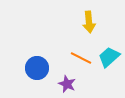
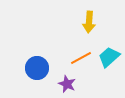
yellow arrow: rotated 10 degrees clockwise
orange line: rotated 55 degrees counterclockwise
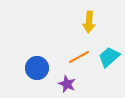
orange line: moved 2 px left, 1 px up
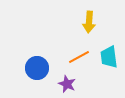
cyan trapezoid: rotated 55 degrees counterclockwise
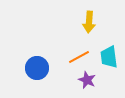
purple star: moved 20 px right, 4 px up
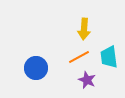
yellow arrow: moved 5 px left, 7 px down
blue circle: moved 1 px left
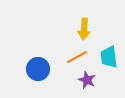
orange line: moved 2 px left
blue circle: moved 2 px right, 1 px down
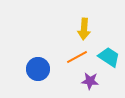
cyan trapezoid: rotated 130 degrees clockwise
purple star: moved 3 px right, 1 px down; rotated 18 degrees counterclockwise
